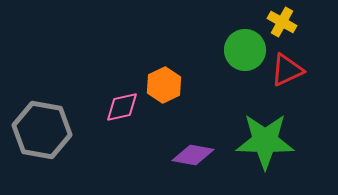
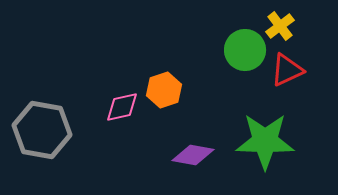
yellow cross: moved 2 px left, 4 px down; rotated 24 degrees clockwise
orange hexagon: moved 5 px down; rotated 8 degrees clockwise
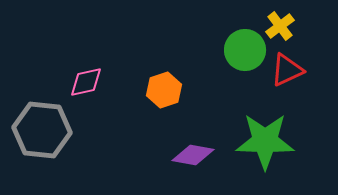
pink diamond: moved 36 px left, 25 px up
gray hexagon: rotated 4 degrees counterclockwise
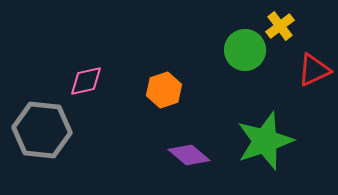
red triangle: moved 27 px right
pink diamond: moved 1 px up
green star: rotated 20 degrees counterclockwise
purple diamond: moved 4 px left; rotated 30 degrees clockwise
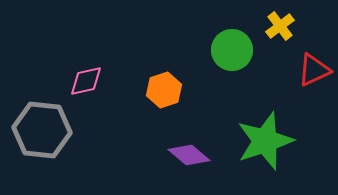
green circle: moved 13 px left
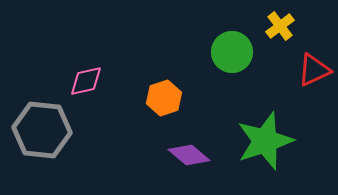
green circle: moved 2 px down
orange hexagon: moved 8 px down
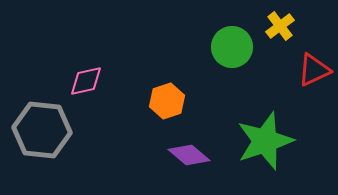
green circle: moved 5 px up
orange hexagon: moved 3 px right, 3 px down
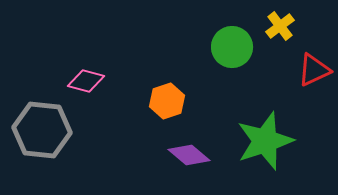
pink diamond: rotated 27 degrees clockwise
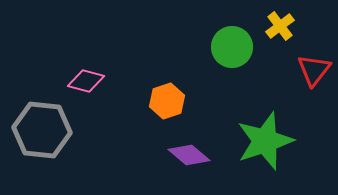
red triangle: rotated 27 degrees counterclockwise
